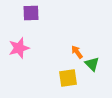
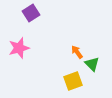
purple square: rotated 30 degrees counterclockwise
yellow square: moved 5 px right, 3 px down; rotated 12 degrees counterclockwise
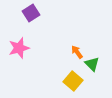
yellow square: rotated 30 degrees counterclockwise
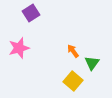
orange arrow: moved 4 px left, 1 px up
green triangle: moved 1 px up; rotated 21 degrees clockwise
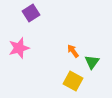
green triangle: moved 1 px up
yellow square: rotated 12 degrees counterclockwise
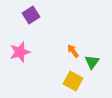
purple square: moved 2 px down
pink star: moved 1 px right, 4 px down
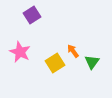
purple square: moved 1 px right
pink star: rotated 30 degrees counterclockwise
yellow square: moved 18 px left, 18 px up; rotated 30 degrees clockwise
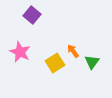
purple square: rotated 18 degrees counterclockwise
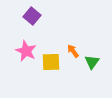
purple square: moved 1 px down
pink star: moved 6 px right, 1 px up
yellow square: moved 4 px left, 1 px up; rotated 30 degrees clockwise
